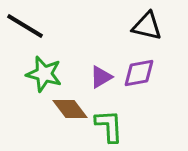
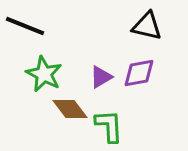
black line: rotated 9 degrees counterclockwise
green star: rotated 12 degrees clockwise
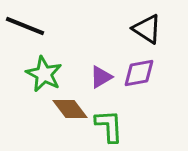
black triangle: moved 3 px down; rotated 20 degrees clockwise
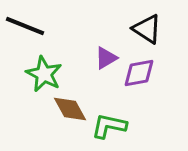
purple triangle: moved 5 px right, 19 px up
brown diamond: rotated 9 degrees clockwise
green L-shape: rotated 75 degrees counterclockwise
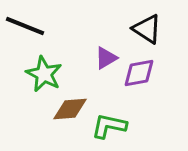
brown diamond: rotated 66 degrees counterclockwise
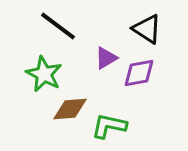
black line: moved 33 px right; rotated 15 degrees clockwise
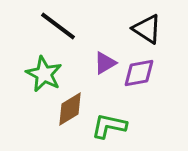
purple triangle: moved 1 px left, 5 px down
brown diamond: rotated 27 degrees counterclockwise
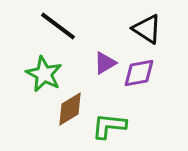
green L-shape: rotated 6 degrees counterclockwise
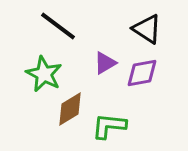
purple diamond: moved 3 px right
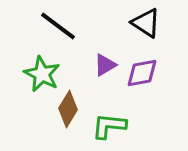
black triangle: moved 1 px left, 6 px up
purple triangle: moved 2 px down
green star: moved 2 px left
brown diamond: moved 2 px left; rotated 27 degrees counterclockwise
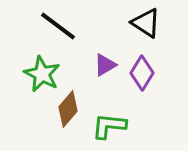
purple diamond: rotated 48 degrees counterclockwise
brown diamond: rotated 9 degrees clockwise
